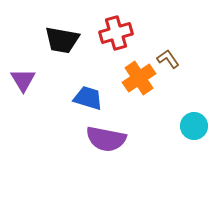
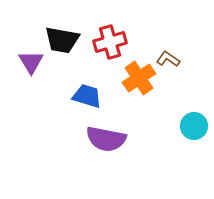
red cross: moved 6 px left, 9 px down
brown L-shape: rotated 20 degrees counterclockwise
purple triangle: moved 8 px right, 18 px up
blue trapezoid: moved 1 px left, 2 px up
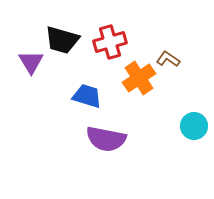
black trapezoid: rotated 6 degrees clockwise
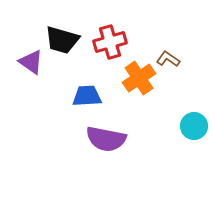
purple triangle: rotated 24 degrees counterclockwise
blue trapezoid: rotated 20 degrees counterclockwise
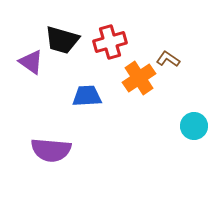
purple semicircle: moved 55 px left, 11 px down; rotated 6 degrees counterclockwise
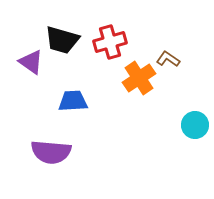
blue trapezoid: moved 14 px left, 5 px down
cyan circle: moved 1 px right, 1 px up
purple semicircle: moved 2 px down
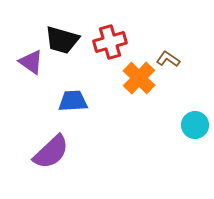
orange cross: rotated 12 degrees counterclockwise
purple semicircle: rotated 48 degrees counterclockwise
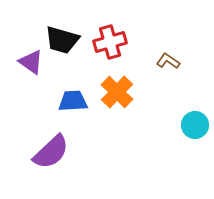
brown L-shape: moved 2 px down
orange cross: moved 22 px left, 14 px down
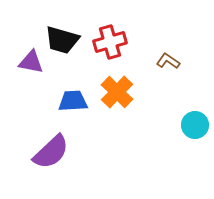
purple triangle: rotated 24 degrees counterclockwise
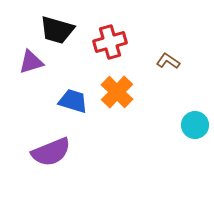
black trapezoid: moved 5 px left, 10 px up
purple triangle: rotated 28 degrees counterclockwise
blue trapezoid: rotated 20 degrees clockwise
purple semicircle: rotated 21 degrees clockwise
